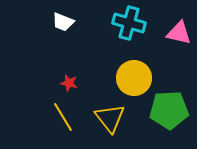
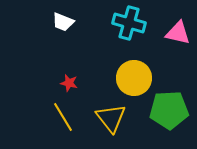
pink triangle: moved 1 px left
yellow triangle: moved 1 px right
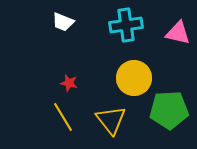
cyan cross: moved 3 px left, 2 px down; rotated 24 degrees counterclockwise
yellow triangle: moved 2 px down
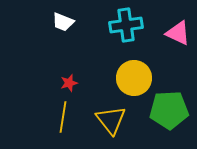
pink triangle: rotated 12 degrees clockwise
red star: rotated 30 degrees counterclockwise
yellow line: rotated 40 degrees clockwise
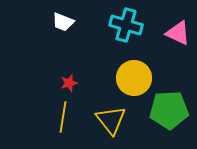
cyan cross: rotated 24 degrees clockwise
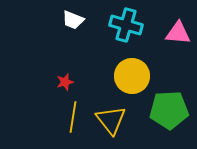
white trapezoid: moved 10 px right, 2 px up
pink triangle: rotated 20 degrees counterclockwise
yellow circle: moved 2 px left, 2 px up
red star: moved 4 px left, 1 px up
yellow line: moved 10 px right
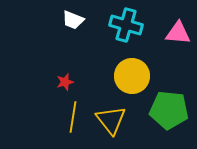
green pentagon: rotated 9 degrees clockwise
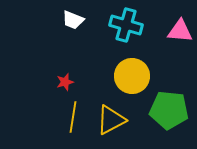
pink triangle: moved 2 px right, 2 px up
yellow triangle: rotated 40 degrees clockwise
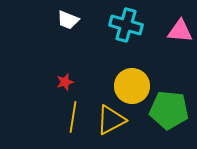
white trapezoid: moved 5 px left
yellow circle: moved 10 px down
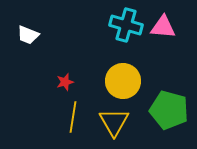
white trapezoid: moved 40 px left, 15 px down
pink triangle: moved 17 px left, 4 px up
yellow circle: moved 9 px left, 5 px up
green pentagon: rotated 9 degrees clockwise
yellow triangle: moved 3 px right, 2 px down; rotated 32 degrees counterclockwise
